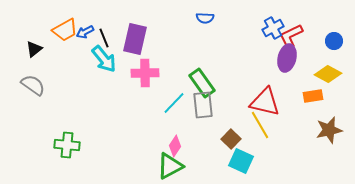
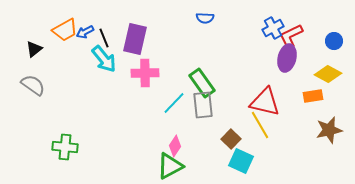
green cross: moved 2 px left, 2 px down
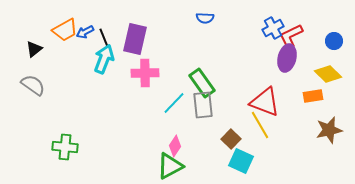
cyan arrow: rotated 120 degrees counterclockwise
yellow diamond: rotated 16 degrees clockwise
red triangle: rotated 8 degrees clockwise
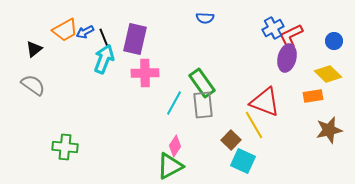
cyan line: rotated 15 degrees counterclockwise
yellow line: moved 6 px left
brown square: moved 1 px down
cyan square: moved 2 px right
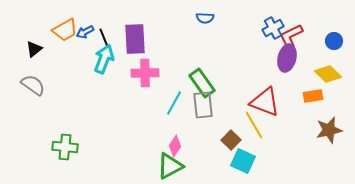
purple rectangle: rotated 16 degrees counterclockwise
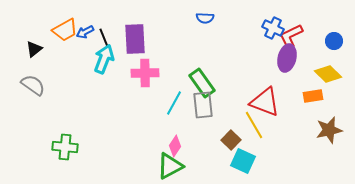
blue cross: rotated 35 degrees counterclockwise
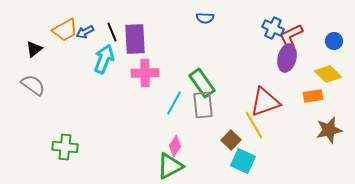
black line: moved 8 px right, 6 px up
red triangle: rotated 40 degrees counterclockwise
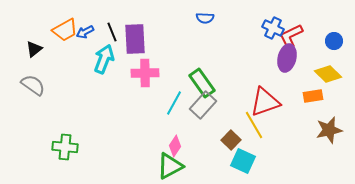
gray rectangle: rotated 48 degrees clockwise
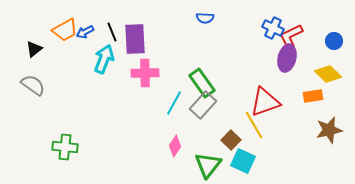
green triangle: moved 38 px right, 1 px up; rotated 24 degrees counterclockwise
